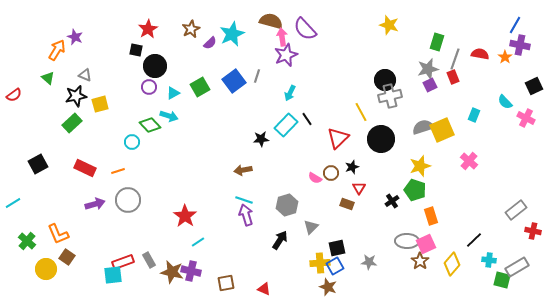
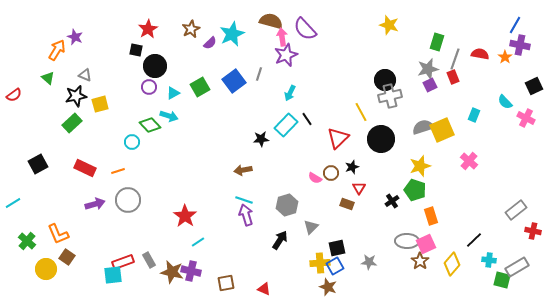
gray line at (257, 76): moved 2 px right, 2 px up
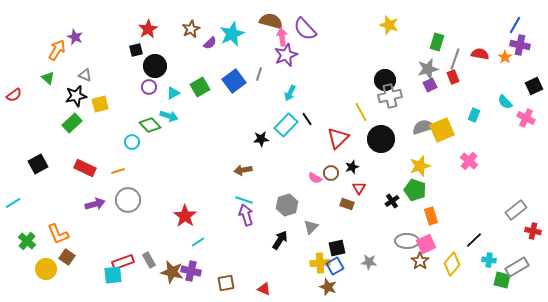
black square at (136, 50): rotated 24 degrees counterclockwise
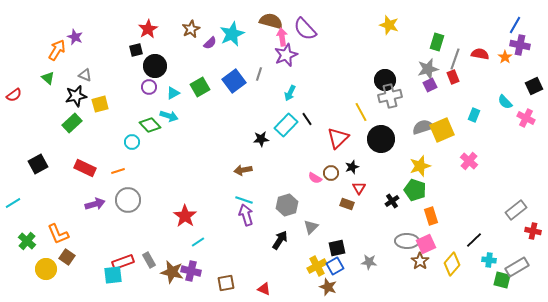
yellow cross at (320, 263): moved 3 px left, 3 px down; rotated 24 degrees counterclockwise
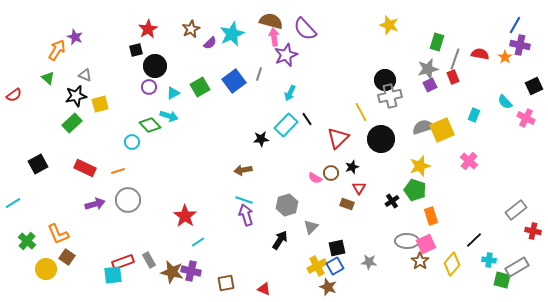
pink arrow at (282, 37): moved 8 px left
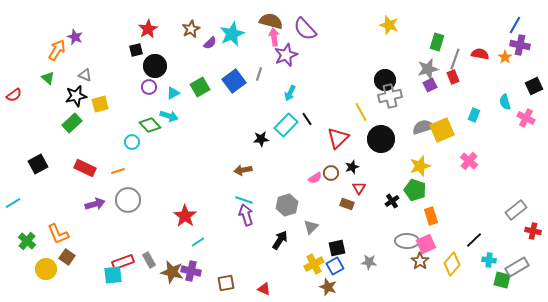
cyan semicircle at (505, 102): rotated 28 degrees clockwise
pink semicircle at (315, 178): rotated 64 degrees counterclockwise
yellow cross at (317, 266): moved 3 px left, 2 px up
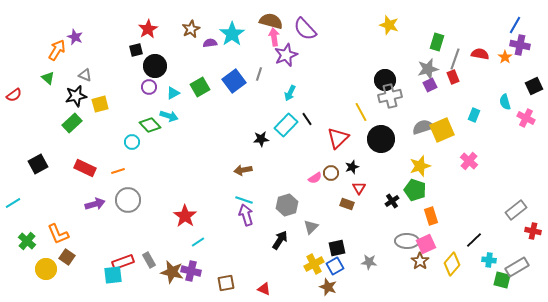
cyan star at (232, 34): rotated 10 degrees counterclockwise
purple semicircle at (210, 43): rotated 144 degrees counterclockwise
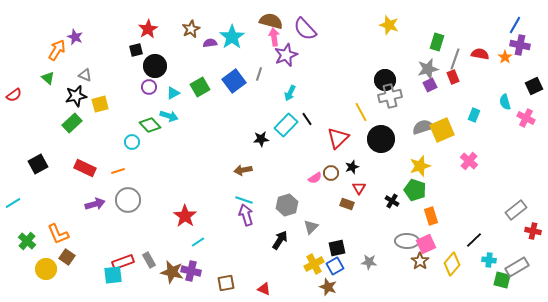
cyan star at (232, 34): moved 3 px down
black cross at (392, 201): rotated 24 degrees counterclockwise
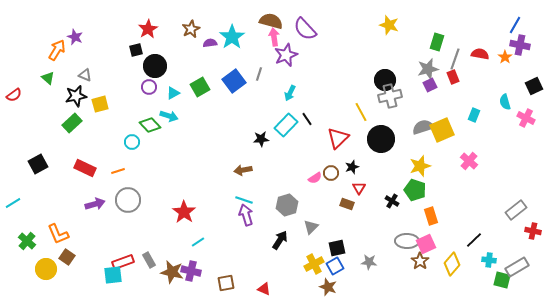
red star at (185, 216): moved 1 px left, 4 px up
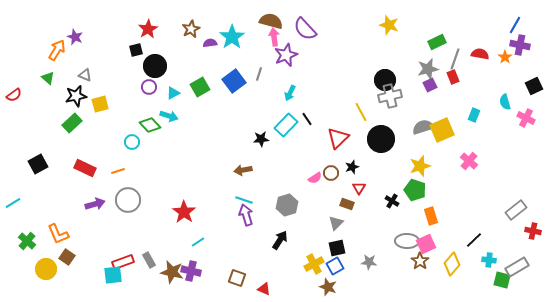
green rectangle at (437, 42): rotated 48 degrees clockwise
gray triangle at (311, 227): moved 25 px right, 4 px up
brown square at (226, 283): moved 11 px right, 5 px up; rotated 30 degrees clockwise
